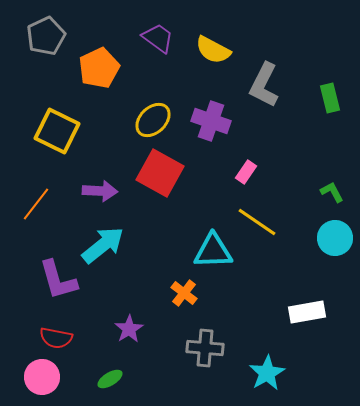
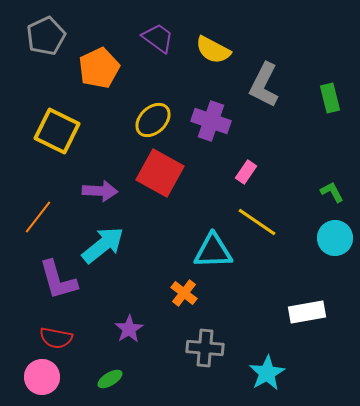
orange line: moved 2 px right, 13 px down
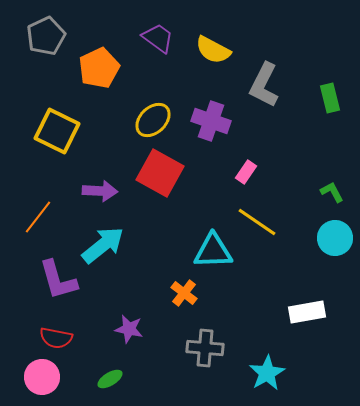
purple star: rotated 28 degrees counterclockwise
